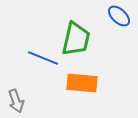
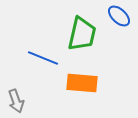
green trapezoid: moved 6 px right, 5 px up
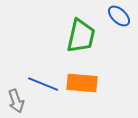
green trapezoid: moved 1 px left, 2 px down
blue line: moved 26 px down
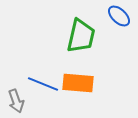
orange rectangle: moved 4 px left
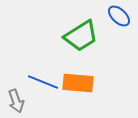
green trapezoid: rotated 45 degrees clockwise
blue line: moved 2 px up
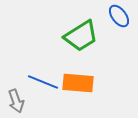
blue ellipse: rotated 10 degrees clockwise
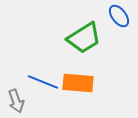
green trapezoid: moved 3 px right, 2 px down
